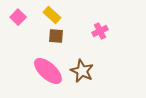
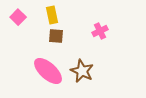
yellow rectangle: rotated 36 degrees clockwise
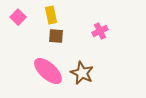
yellow rectangle: moved 1 px left
brown star: moved 2 px down
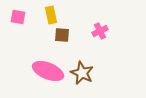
pink square: rotated 35 degrees counterclockwise
brown square: moved 6 px right, 1 px up
pink ellipse: rotated 20 degrees counterclockwise
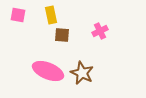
pink square: moved 2 px up
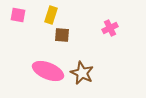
yellow rectangle: rotated 30 degrees clockwise
pink cross: moved 10 px right, 3 px up
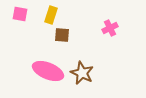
pink square: moved 2 px right, 1 px up
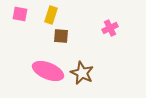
brown square: moved 1 px left, 1 px down
